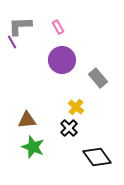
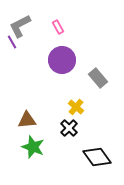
gray L-shape: rotated 25 degrees counterclockwise
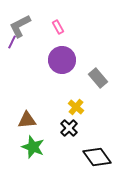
purple line: rotated 56 degrees clockwise
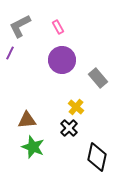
purple line: moved 2 px left, 11 px down
black diamond: rotated 48 degrees clockwise
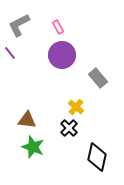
gray L-shape: moved 1 px left, 1 px up
purple line: rotated 64 degrees counterclockwise
purple circle: moved 5 px up
brown triangle: rotated 12 degrees clockwise
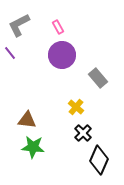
black cross: moved 14 px right, 5 px down
green star: rotated 15 degrees counterclockwise
black diamond: moved 2 px right, 3 px down; rotated 12 degrees clockwise
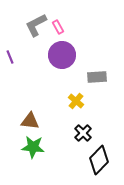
gray L-shape: moved 17 px right
purple line: moved 4 px down; rotated 16 degrees clockwise
gray rectangle: moved 1 px left, 1 px up; rotated 54 degrees counterclockwise
yellow cross: moved 6 px up
brown triangle: moved 3 px right, 1 px down
black diamond: rotated 20 degrees clockwise
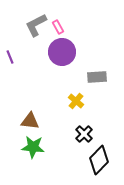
purple circle: moved 3 px up
black cross: moved 1 px right, 1 px down
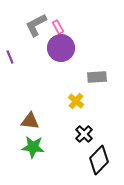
purple circle: moved 1 px left, 4 px up
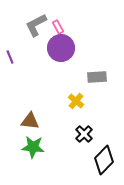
black diamond: moved 5 px right
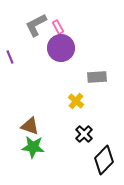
brown triangle: moved 5 px down; rotated 12 degrees clockwise
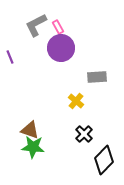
brown triangle: moved 4 px down
